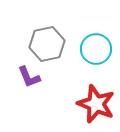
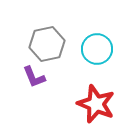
cyan circle: moved 1 px right
purple L-shape: moved 5 px right
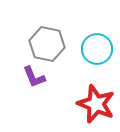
gray hexagon: rotated 24 degrees clockwise
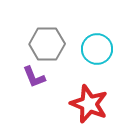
gray hexagon: rotated 12 degrees counterclockwise
red star: moved 7 px left
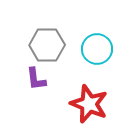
gray hexagon: moved 1 px down
purple L-shape: moved 2 px right, 2 px down; rotated 15 degrees clockwise
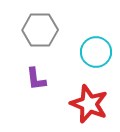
gray hexagon: moved 7 px left, 15 px up
cyan circle: moved 1 px left, 3 px down
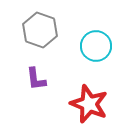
gray hexagon: rotated 20 degrees clockwise
cyan circle: moved 6 px up
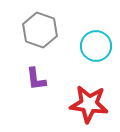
red star: rotated 15 degrees counterclockwise
